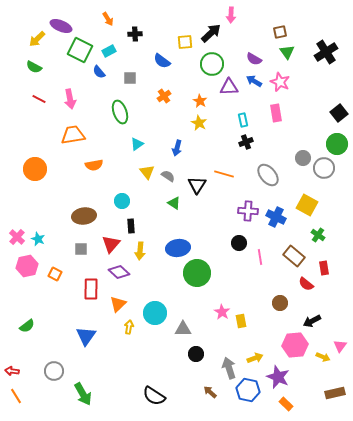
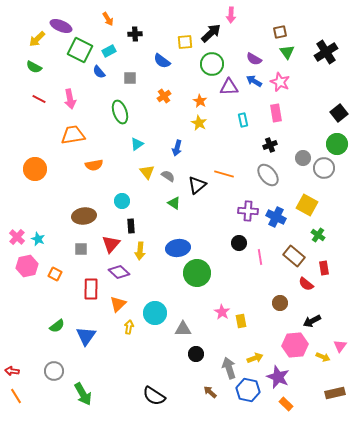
black cross at (246, 142): moved 24 px right, 3 px down
black triangle at (197, 185): rotated 18 degrees clockwise
green semicircle at (27, 326): moved 30 px right
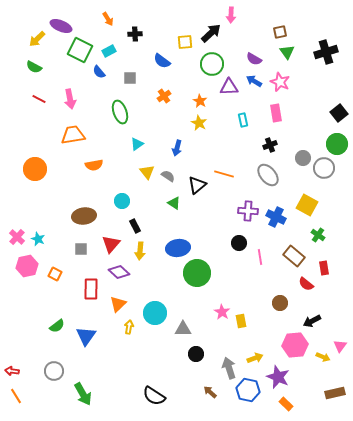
black cross at (326, 52): rotated 15 degrees clockwise
black rectangle at (131, 226): moved 4 px right; rotated 24 degrees counterclockwise
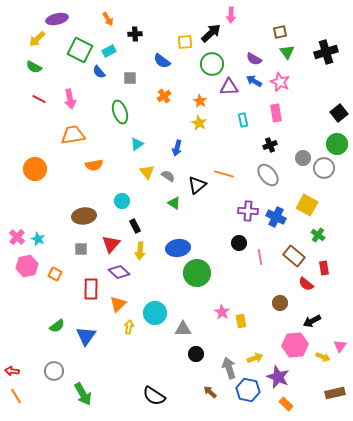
purple ellipse at (61, 26): moved 4 px left, 7 px up; rotated 35 degrees counterclockwise
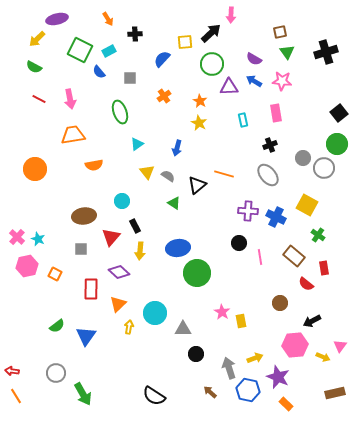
blue semicircle at (162, 61): moved 2 px up; rotated 96 degrees clockwise
pink star at (280, 82): moved 2 px right, 1 px up; rotated 18 degrees counterclockwise
red triangle at (111, 244): moved 7 px up
gray circle at (54, 371): moved 2 px right, 2 px down
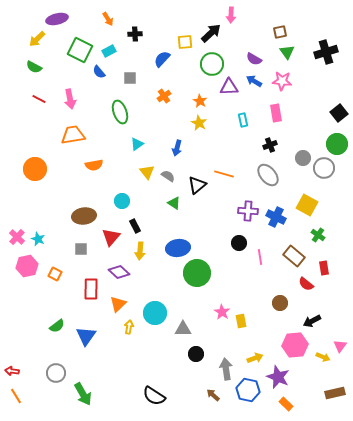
gray arrow at (229, 368): moved 3 px left, 1 px down; rotated 10 degrees clockwise
brown arrow at (210, 392): moved 3 px right, 3 px down
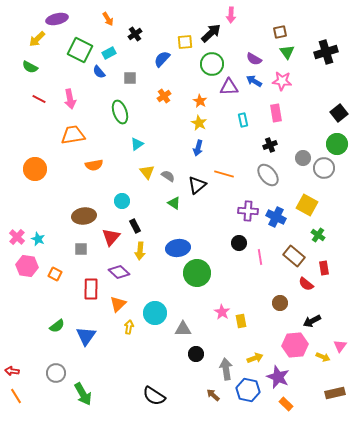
black cross at (135, 34): rotated 32 degrees counterclockwise
cyan rectangle at (109, 51): moved 2 px down
green semicircle at (34, 67): moved 4 px left
blue arrow at (177, 148): moved 21 px right
pink hexagon at (27, 266): rotated 20 degrees clockwise
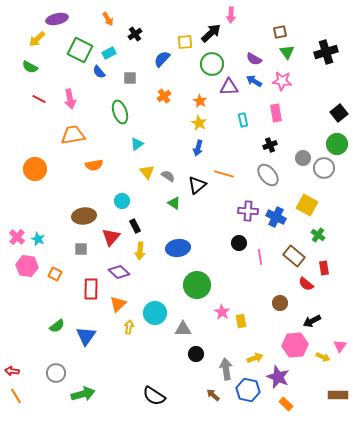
green circle at (197, 273): moved 12 px down
brown rectangle at (335, 393): moved 3 px right, 2 px down; rotated 12 degrees clockwise
green arrow at (83, 394): rotated 75 degrees counterclockwise
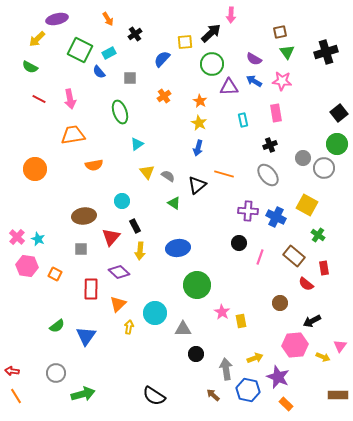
pink line at (260, 257): rotated 28 degrees clockwise
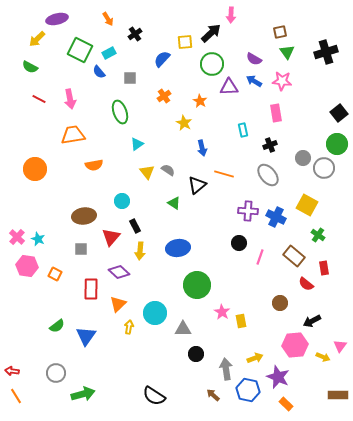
cyan rectangle at (243, 120): moved 10 px down
yellow star at (199, 123): moved 15 px left
blue arrow at (198, 148): moved 4 px right; rotated 28 degrees counterclockwise
gray semicircle at (168, 176): moved 6 px up
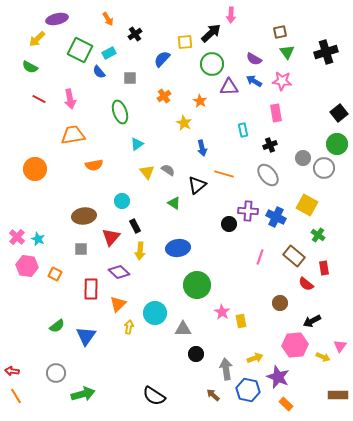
black circle at (239, 243): moved 10 px left, 19 px up
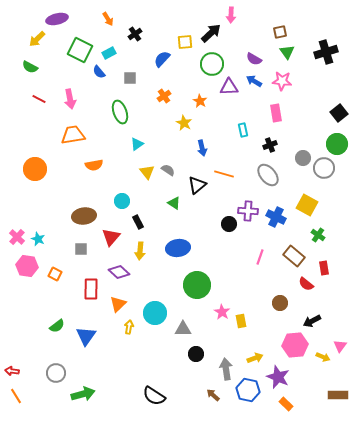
black rectangle at (135, 226): moved 3 px right, 4 px up
